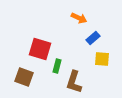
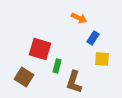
blue rectangle: rotated 16 degrees counterclockwise
brown square: rotated 12 degrees clockwise
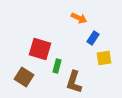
yellow square: moved 2 px right, 1 px up; rotated 14 degrees counterclockwise
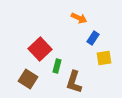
red square: rotated 30 degrees clockwise
brown square: moved 4 px right, 2 px down
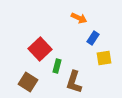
brown square: moved 3 px down
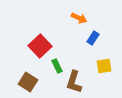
red square: moved 3 px up
yellow square: moved 8 px down
green rectangle: rotated 40 degrees counterclockwise
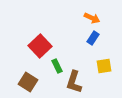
orange arrow: moved 13 px right
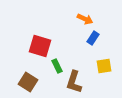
orange arrow: moved 7 px left, 1 px down
red square: rotated 30 degrees counterclockwise
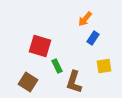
orange arrow: rotated 105 degrees clockwise
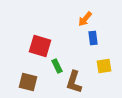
blue rectangle: rotated 40 degrees counterclockwise
brown square: rotated 18 degrees counterclockwise
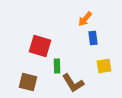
green rectangle: rotated 24 degrees clockwise
brown L-shape: moved 1 px left, 1 px down; rotated 50 degrees counterclockwise
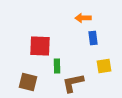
orange arrow: moved 2 px left, 1 px up; rotated 49 degrees clockwise
red square: rotated 15 degrees counterclockwise
brown L-shape: rotated 110 degrees clockwise
